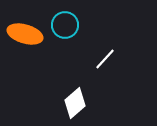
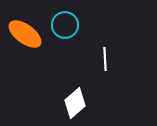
orange ellipse: rotated 20 degrees clockwise
white line: rotated 45 degrees counterclockwise
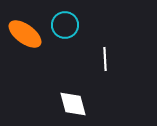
white diamond: moved 2 px left, 1 px down; rotated 64 degrees counterclockwise
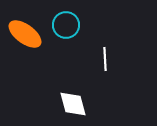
cyan circle: moved 1 px right
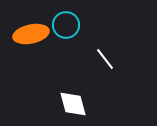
orange ellipse: moved 6 px right; rotated 48 degrees counterclockwise
white line: rotated 35 degrees counterclockwise
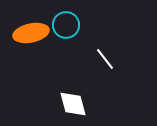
orange ellipse: moved 1 px up
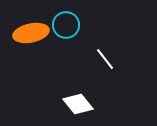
white diamond: moved 5 px right; rotated 24 degrees counterclockwise
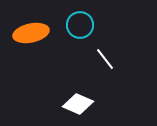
cyan circle: moved 14 px right
white diamond: rotated 28 degrees counterclockwise
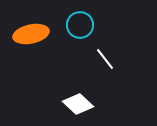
orange ellipse: moved 1 px down
white diamond: rotated 20 degrees clockwise
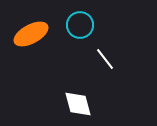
orange ellipse: rotated 16 degrees counterclockwise
white diamond: rotated 32 degrees clockwise
